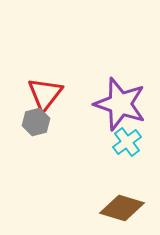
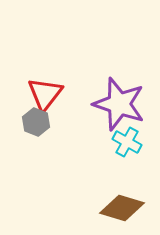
purple star: moved 1 px left
gray hexagon: rotated 24 degrees counterclockwise
cyan cross: rotated 24 degrees counterclockwise
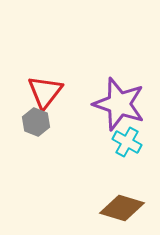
red triangle: moved 2 px up
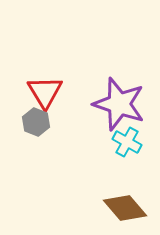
red triangle: rotated 9 degrees counterclockwise
brown diamond: moved 3 px right; rotated 33 degrees clockwise
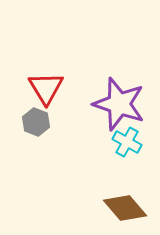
red triangle: moved 1 px right, 4 px up
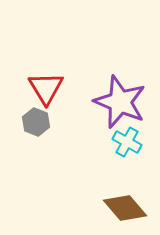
purple star: moved 1 px right, 2 px up; rotated 4 degrees clockwise
